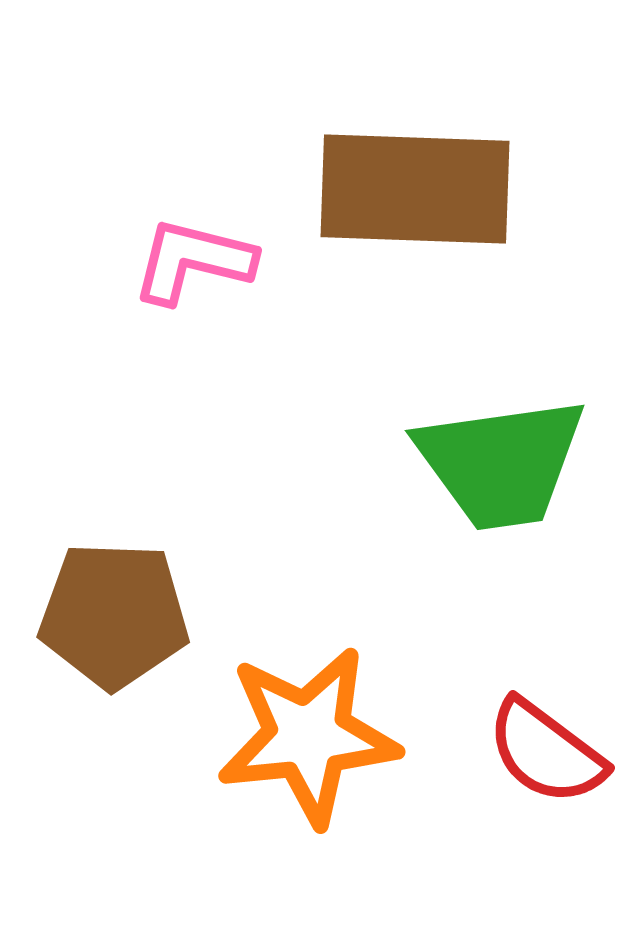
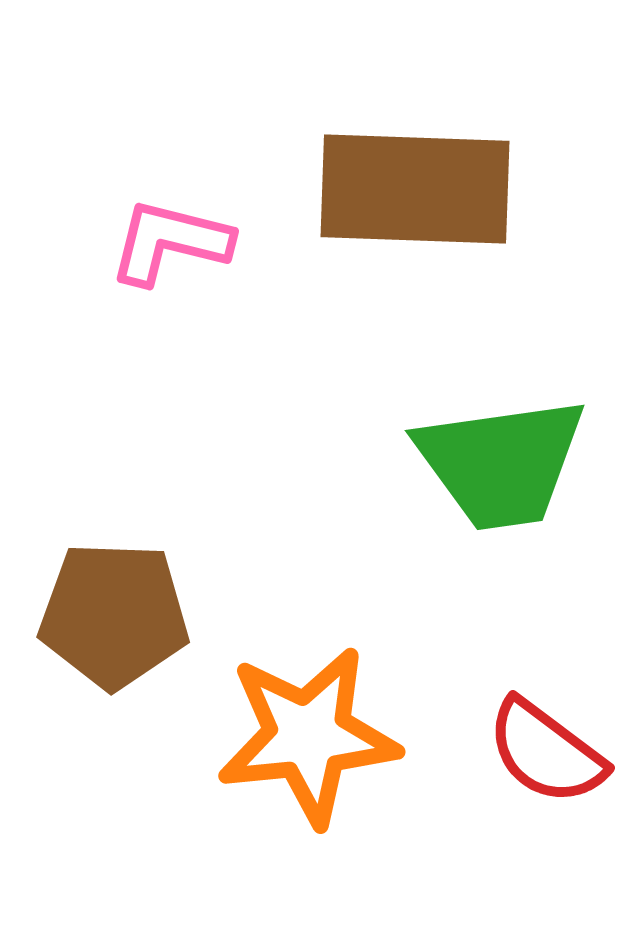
pink L-shape: moved 23 px left, 19 px up
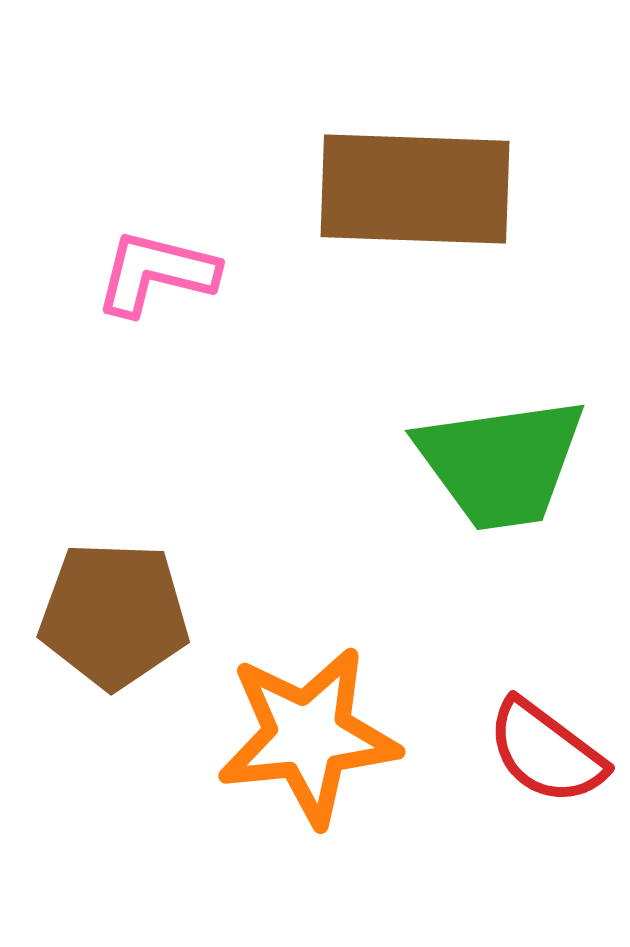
pink L-shape: moved 14 px left, 31 px down
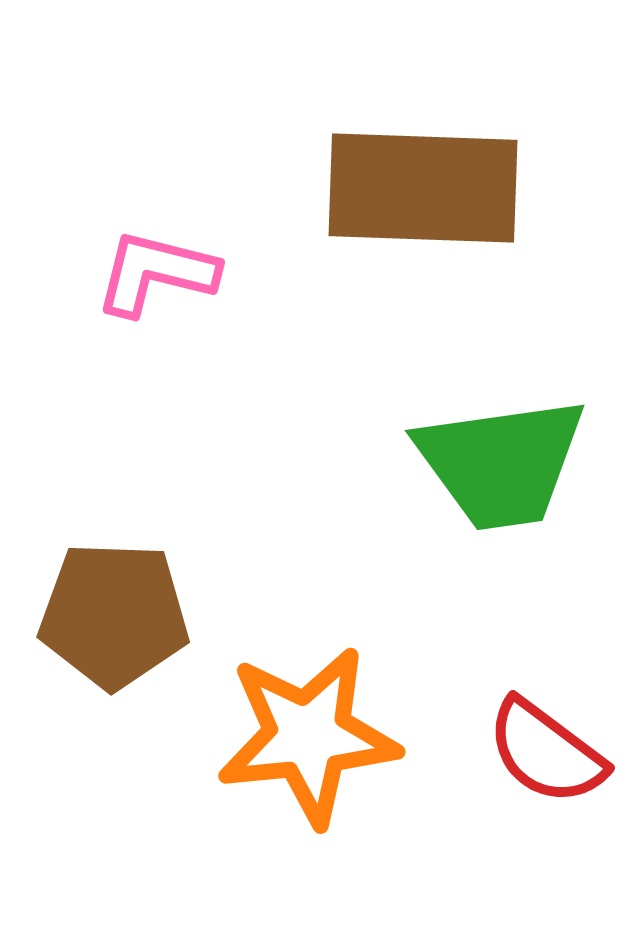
brown rectangle: moved 8 px right, 1 px up
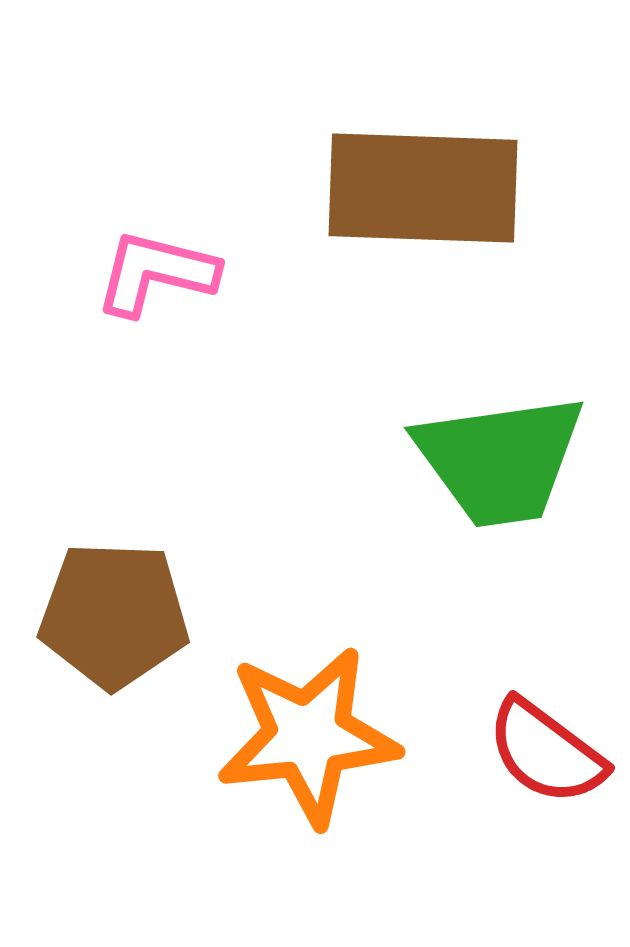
green trapezoid: moved 1 px left, 3 px up
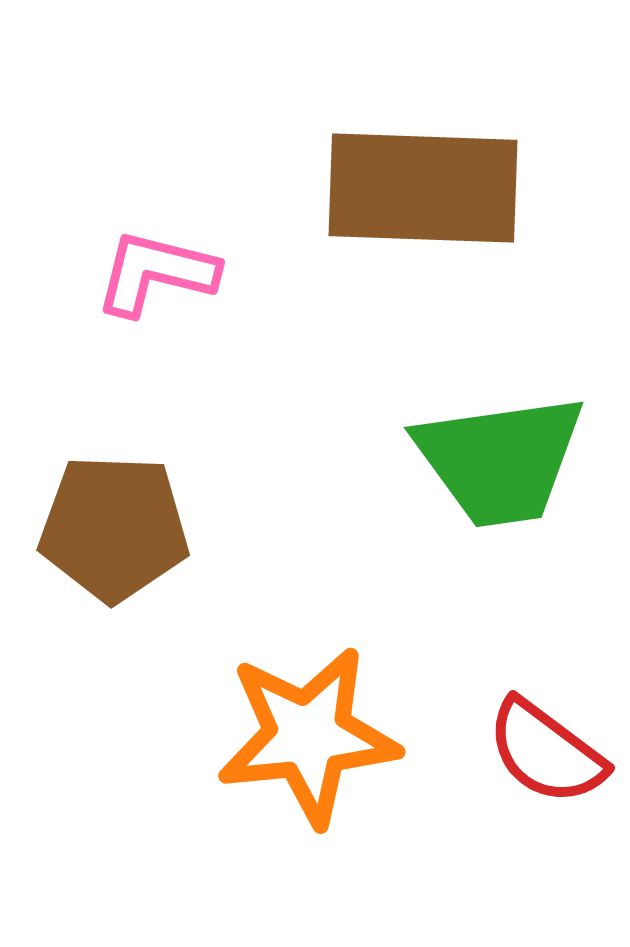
brown pentagon: moved 87 px up
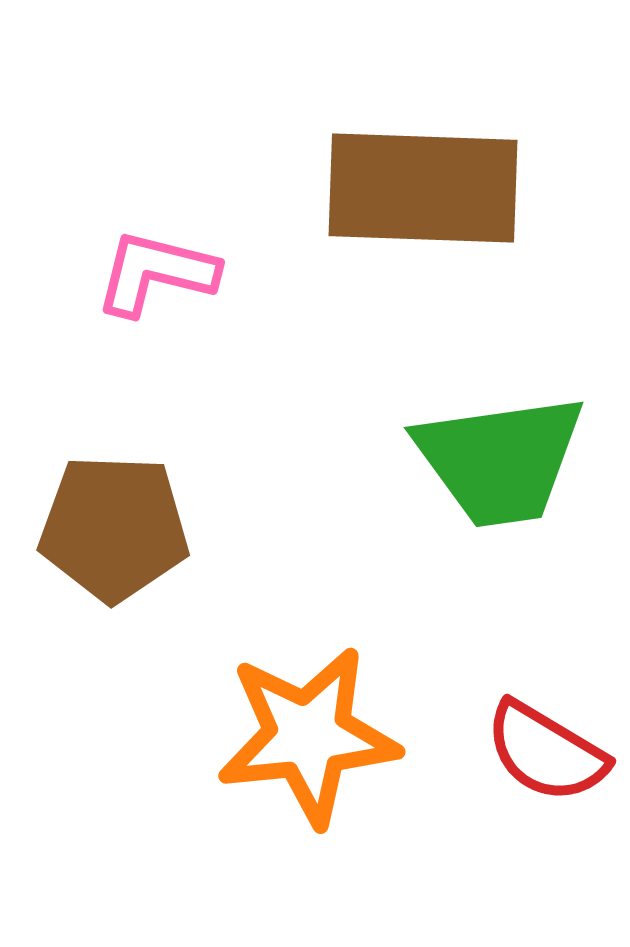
red semicircle: rotated 6 degrees counterclockwise
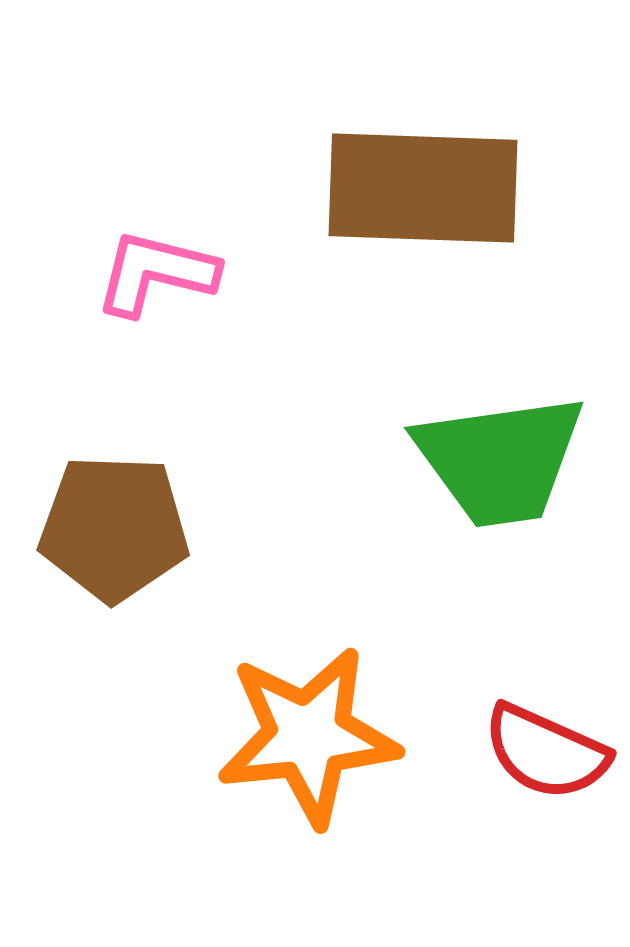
red semicircle: rotated 7 degrees counterclockwise
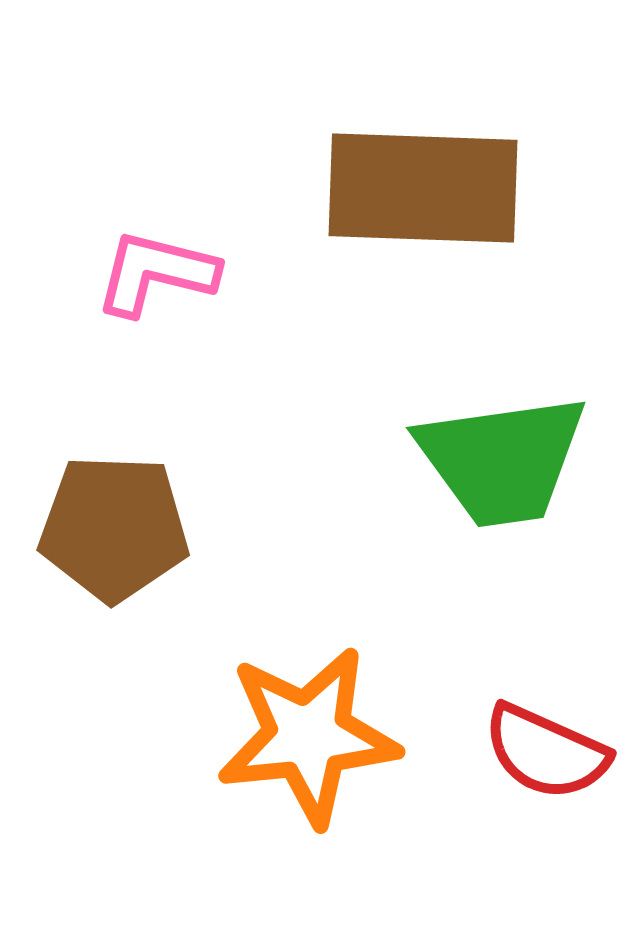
green trapezoid: moved 2 px right
